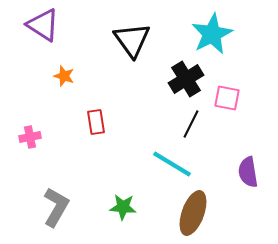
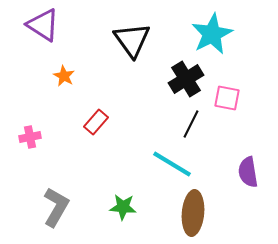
orange star: rotated 10 degrees clockwise
red rectangle: rotated 50 degrees clockwise
brown ellipse: rotated 15 degrees counterclockwise
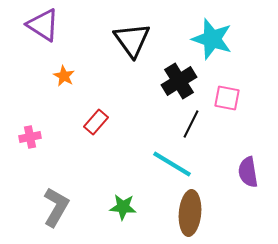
cyan star: moved 5 px down; rotated 27 degrees counterclockwise
black cross: moved 7 px left, 2 px down
brown ellipse: moved 3 px left
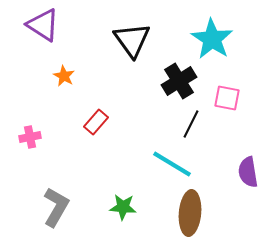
cyan star: rotated 15 degrees clockwise
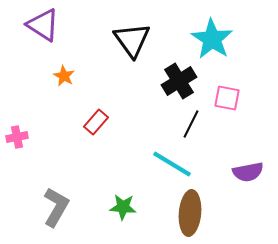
pink cross: moved 13 px left
purple semicircle: rotated 92 degrees counterclockwise
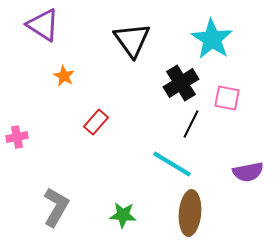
black cross: moved 2 px right, 2 px down
green star: moved 8 px down
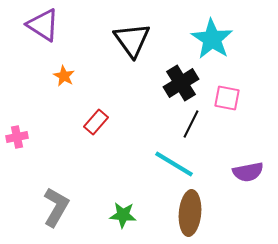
cyan line: moved 2 px right
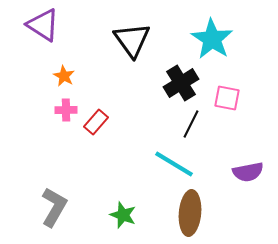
pink cross: moved 49 px right, 27 px up; rotated 10 degrees clockwise
gray L-shape: moved 2 px left
green star: rotated 16 degrees clockwise
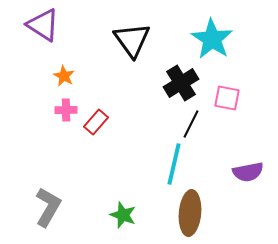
cyan line: rotated 72 degrees clockwise
gray L-shape: moved 6 px left
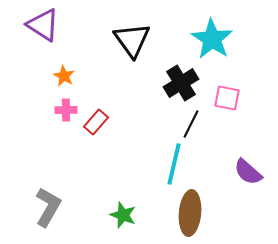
purple semicircle: rotated 52 degrees clockwise
